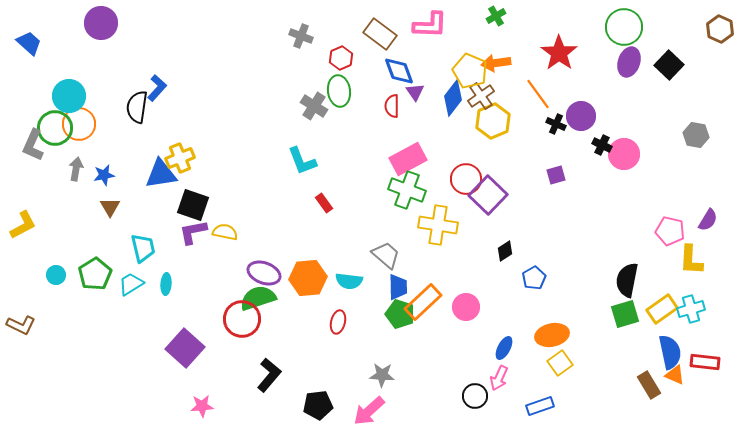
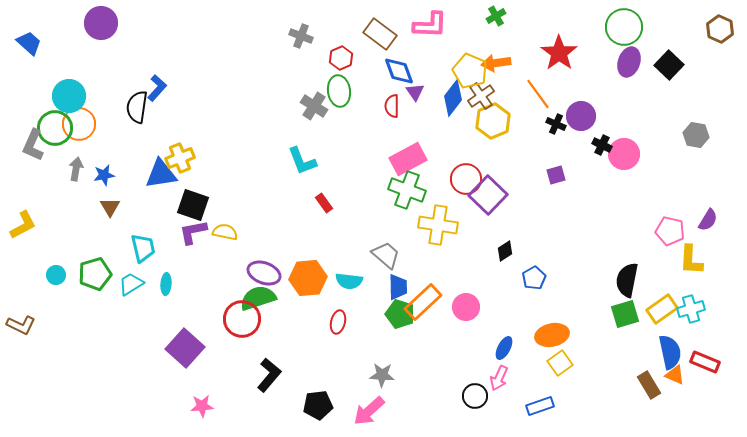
green pentagon at (95, 274): rotated 16 degrees clockwise
red rectangle at (705, 362): rotated 16 degrees clockwise
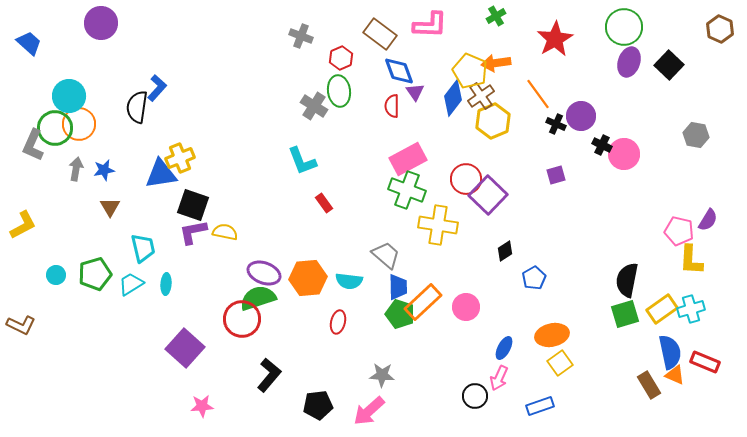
red star at (559, 53): moved 4 px left, 14 px up; rotated 6 degrees clockwise
blue star at (104, 175): moved 5 px up
pink pentagon at (670, 231): moved 9 px right
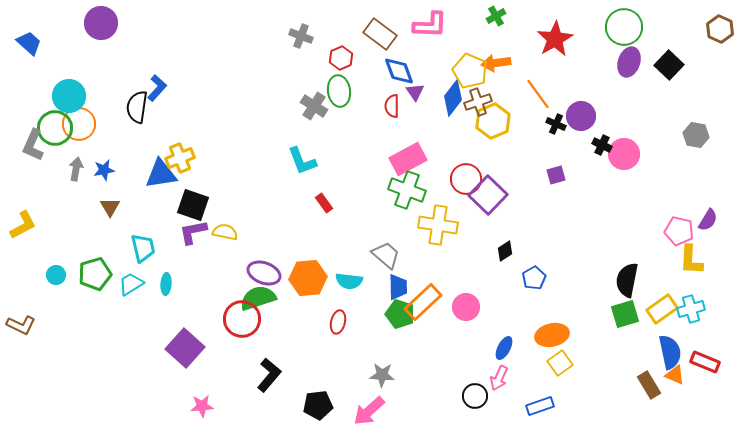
brown cross at (481, 96): moved 3 px left, 6 px down; rotated 16 degrees clockwise
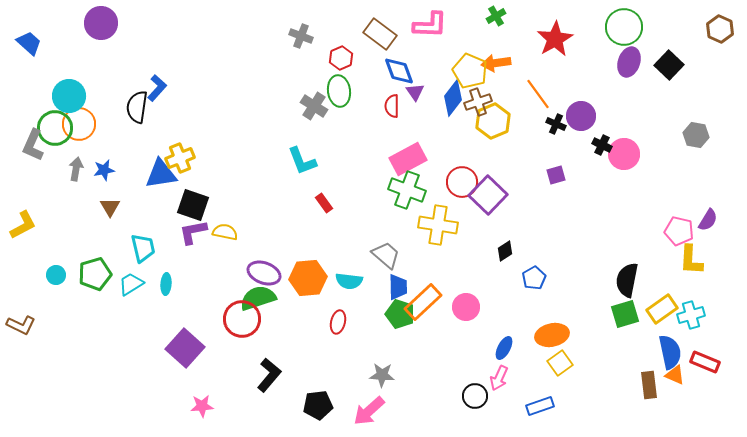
red circle at (466, 179): moved 4 px left, 3 px down
cyan cross at (691, 309): moved 6 px down
brown rectangle at (649, 385): rotated 24 degrees clockwise
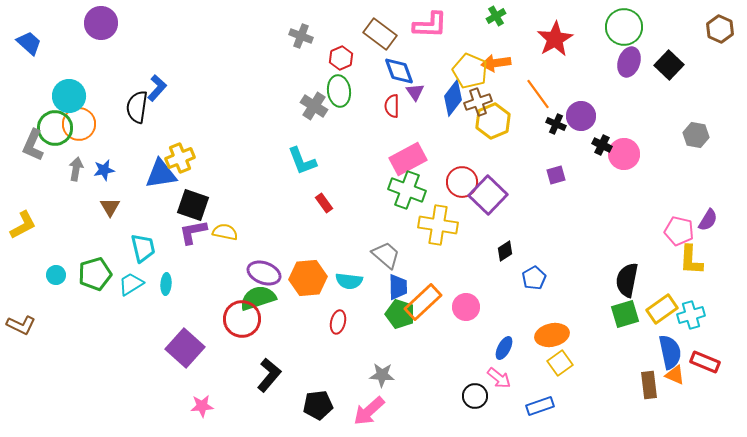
pink arrow at (499, 378): rotated 75 degrees counterclockwise
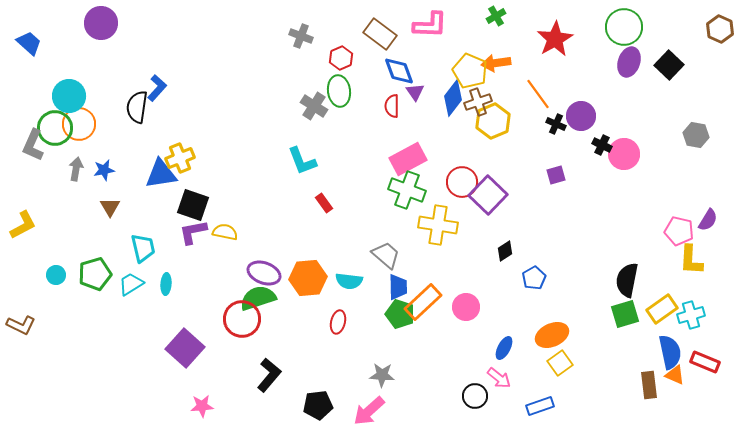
orange ellipse at (552, 335): rotated 12 degrees counterclockwise
